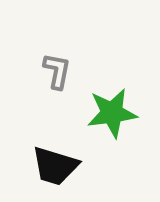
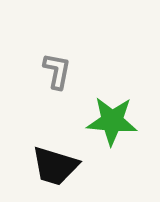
green star: moved 8 px down; rotated 12 degrees clockwise
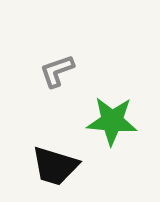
gray L-shape: rotated 120 degrees counterclockwise
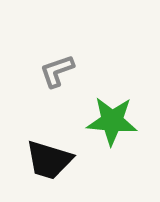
black trapezoid: moved 6 px left, 6 px up
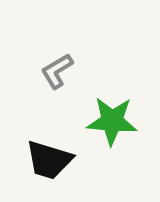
gray L-shape: rotated 12 degrees counterclockwise
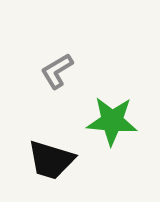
black trapezoid: moved 2 px right
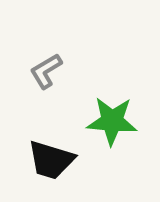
gray L-shape: moved 11 px left
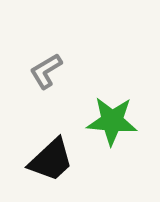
black trapezoid: rotated 60 degrees counterclockwise
